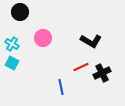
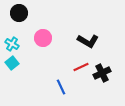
black circle: moved 1 px left, 1 px down
black L-shape: moved 3 px left
cyan square: rotated 24 degrees clockwise
blue line: rotated 14 degrees counterclockwise
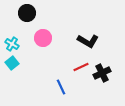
black circle: moved 8 px right
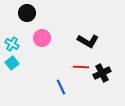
pink circle: moved 1 px left
red line: rotated 28 degrees clockwise
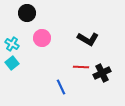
black L-shape: moved 2 px up
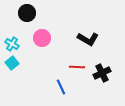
red line: moved 4 px left
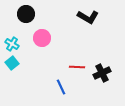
black circle: moved 1 px left, 1 px down
black L-shape: moved 22 px up
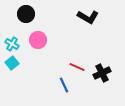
pink circle: moved 4 px left, 2 px down
red line: rotated 21 degrees clockwise
blue line: moved 3 px right, 2 px up
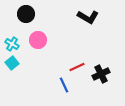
red line: rotated 49 degrees counterclockwise
black cross: moved 1 px left, 1 px down
